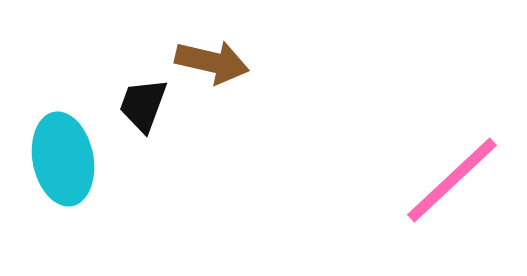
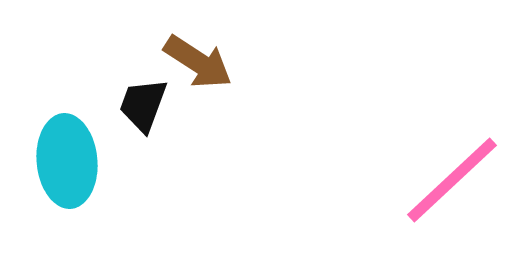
brown arrow: moved 14 px left; rotated 20 degrees clockwise
cyan ellipse: moved 4 px right, 2 px down; rotated 6 degrees clockwise
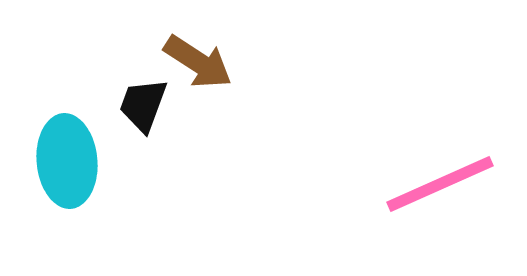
pink line: moved 12 px left, 4 px down; rotated 19 degrees clockwise
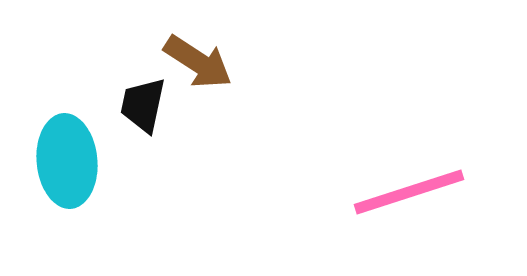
black trapezoid: rotated 8 degrees counterclockwise
pink line: moved 31 px left, 8 px down; rotated 6 degrees clockwise
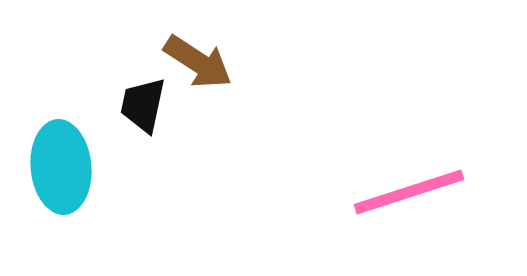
cyan ellipse: moved 6 px left, 6 px down
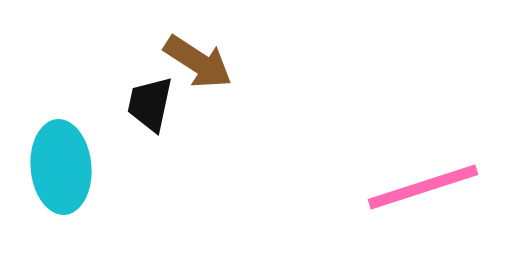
black trapezoid: moved 7 px right, 1 px up
pink line: moved 14 px right, 5 px up
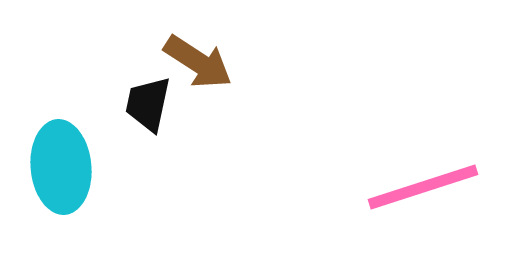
black trapezoid: moved 2 px left
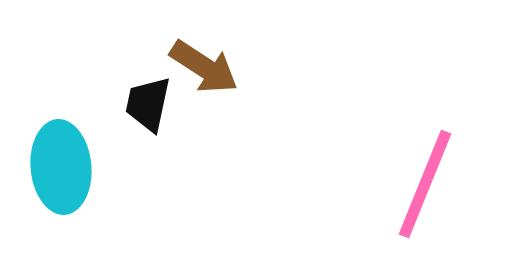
brown arrow: moved 6 px right, 5 px down
pink line: moved 2 px right, 3 px up; rotated 50 degrees counterclockwise
